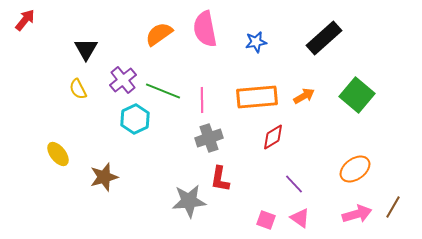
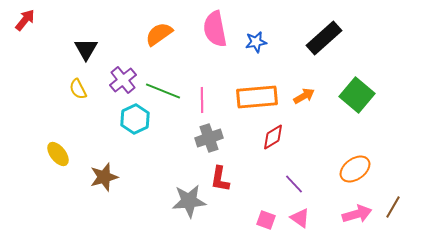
pink semicircle: moved 10 px right
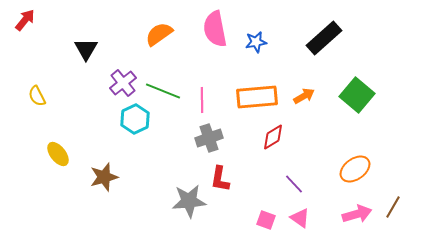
purple cross: moved 3 px down
yellow semicircle: moved 41 px left, 7 px down
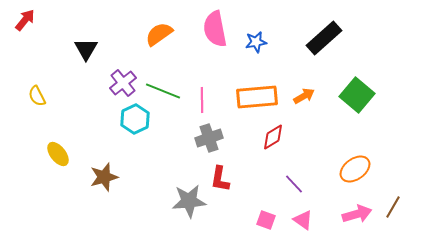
pink triangle: moved 3 px right, 2 px down
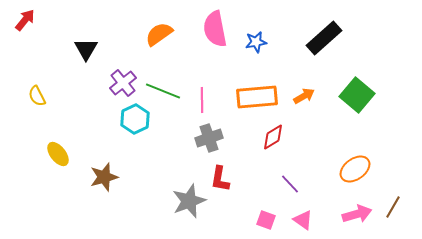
purple line: moved 4 px left
gray star: rotated 16 degrees counterclockwise
